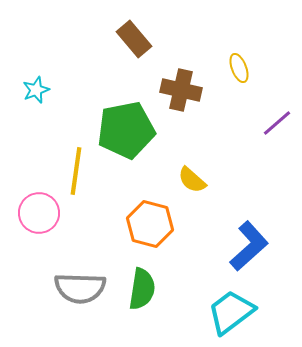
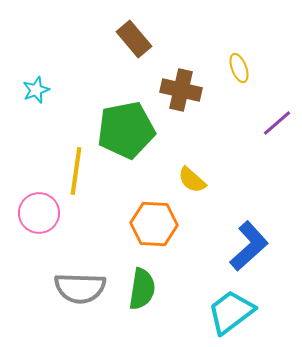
orange hexagon: moved 4 px right; rotated 12 degrees counterclockwise
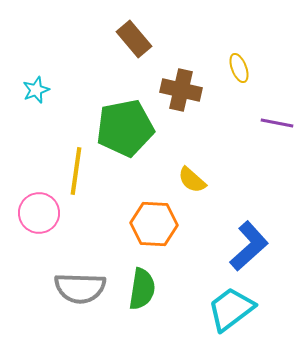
purple line: rotated 52 degrees clockwise
green pentagon: moved 1 px left, 2 px up
cyan trapezoid: moved 3 px up
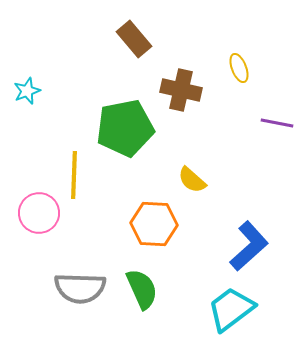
cyan star: moved 9 px left, 1 px down
yellow line: moved 2 px left, 4 px down; rotated 6 degrees counterclockwise
green semicircle: rotated 33 degrees counterclockwise
